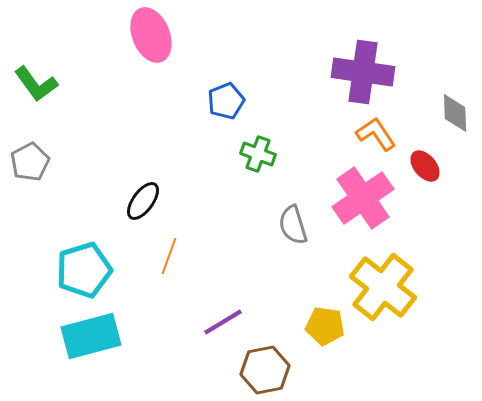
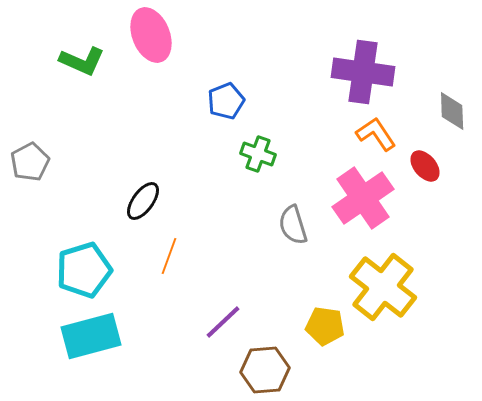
green L-shape: moved 46 px right, 23 px up; rotated 30 degrees counterclockwise
gray diamond: moved 3 px left, 2 px up
purple line: rotated 12 degrees counterclockwise
brown hexagon: rotated 6 degrees clockwise
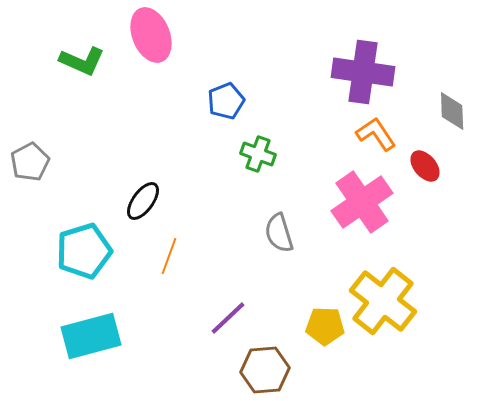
pink cross: moved 1 px left, 4 px down
gray semicircle: moved 14 px left, 8 px down
cyan pentagon: moved 19 px up
yellow cross: moved 14 px down
purple line: moved 5 px right, 4 px up
yellow pentagon: rotated 6 degrees counterclockwise
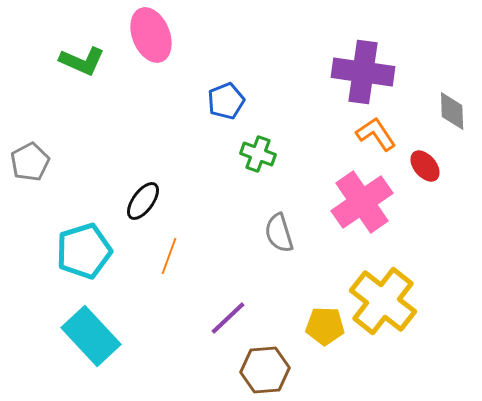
cyan rectangle: rotated 62 degrees clockwise
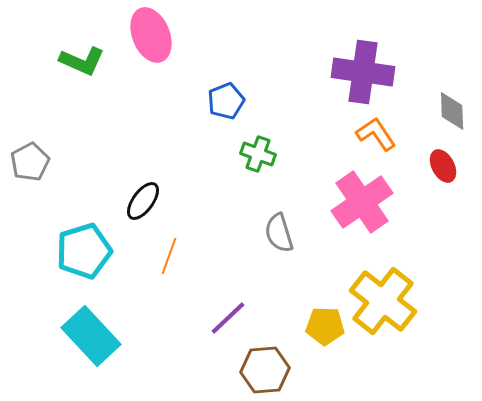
red ellipse: moved 18 px right; rotated 12 degrees clockwise
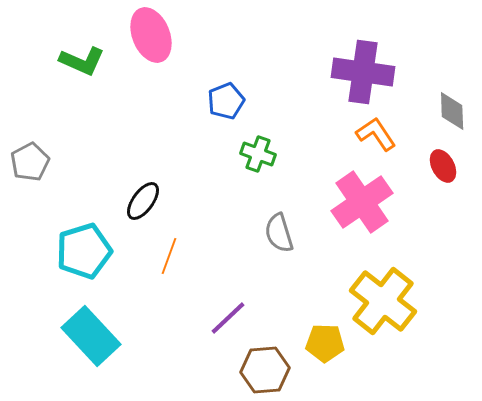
yellow pentagon: moved 17 px down
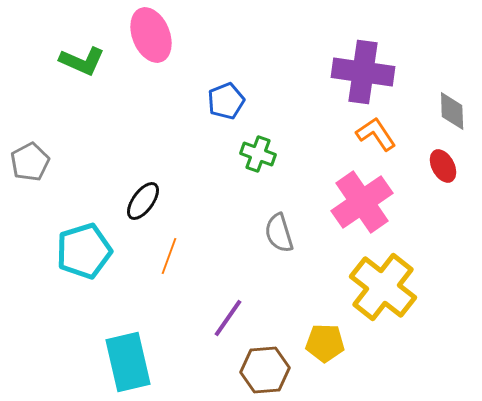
yellow cross: moved 14 px up
purple line: rotated 12 degrees counterclockwise
cyan rectangle: moved 37 px right, 26 px down; rotated 30 degrees clockwise
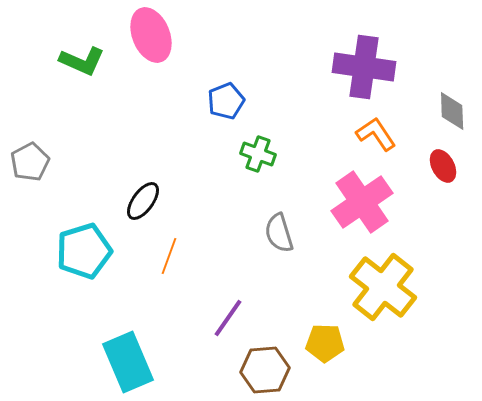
purple cross: moved 1 px right, 5 px up
cyan rectangle: rotated 10 degrees counterclockwise
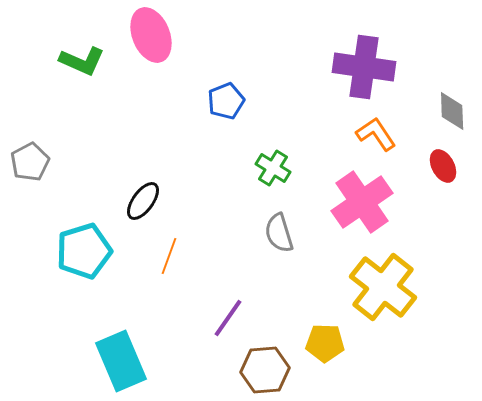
green cross: moved 15 px right, 14 px down; rotated 12 degrees clockwise
cyan rectangle: moved 7 px left, 1 px up
